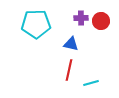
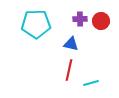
purple cross: moved 1 px left, 1 px down
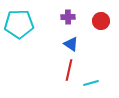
purple cross: moved 12 px left, 2 px up
cyan pentagon: moved 17 px left
blue triangle: rotated 21 degrees clockwise
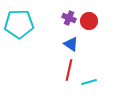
purple cross: moved 1 px right, 1 px down; rotated 24 degrees clockwise
red circle: moved 12 px left
cyan line: moved 2 px left, 1 px up
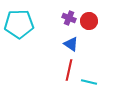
cyan line: rotated 28 degrees clockwise
